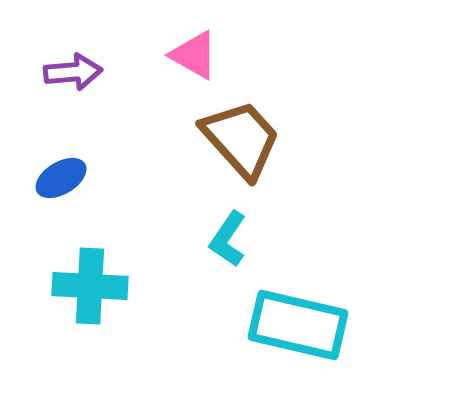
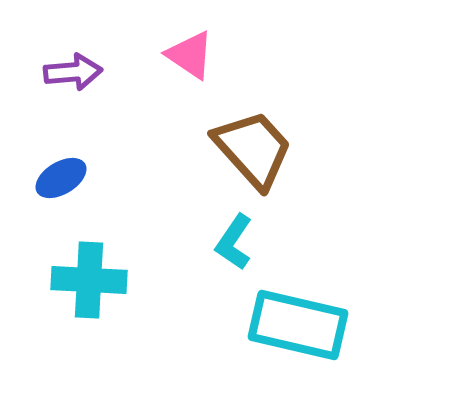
pink triangle: moved 4 px left; rotated 4 degrees clockwise
brown trapezoid: moved 12 px right, 10 px down
cyan L-shape: moved 6 px right, 3 px down
cyan cross: moved 1 px left, 6 px up
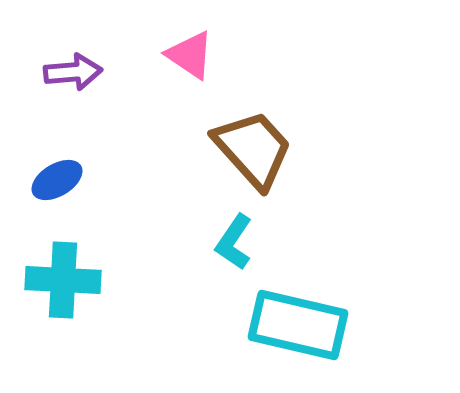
blue ellipse: moved 4 px left, 2 px down
cyan cross: moved 26 px left
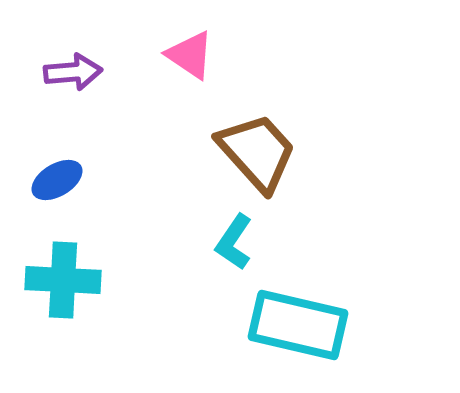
brown trapezoid: moved 4 px right, 3 px down
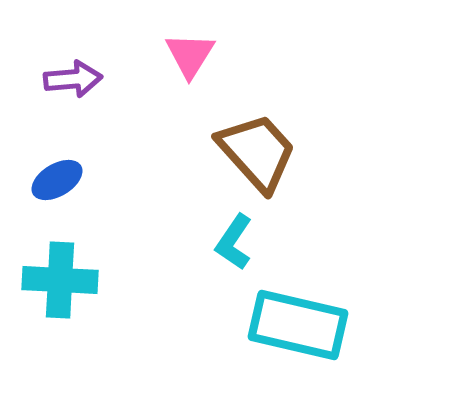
pink triangle: rotated 28 degrees clockwise
purple arrow: moved 7 px down
cyan cross: moved 3 px left
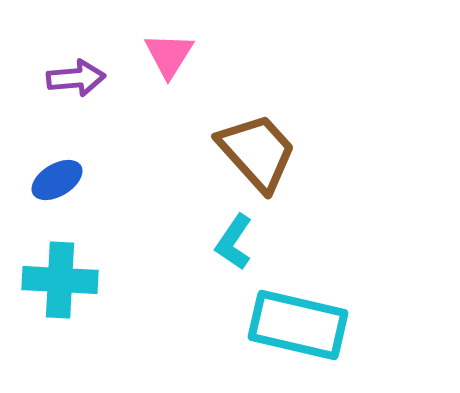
pink triangle: moved 21 px left
purple arrow: moved 3 px right, 1 px up
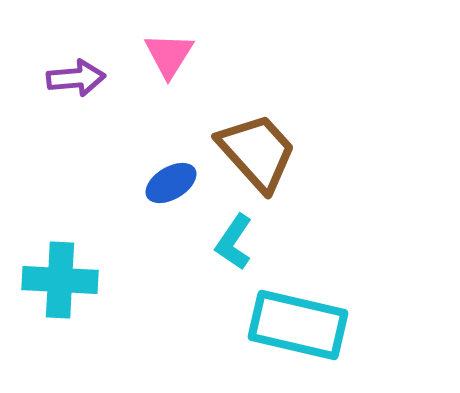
blue ellipse: moved 114 px right, 3 px down
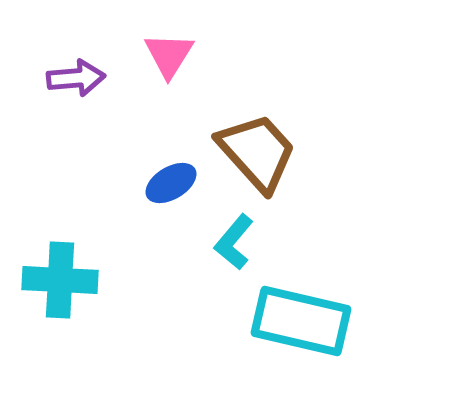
cyan L-shape: rotated 6 degrees clockwise
cyan rectangle: moved 3 px right, 4 px up
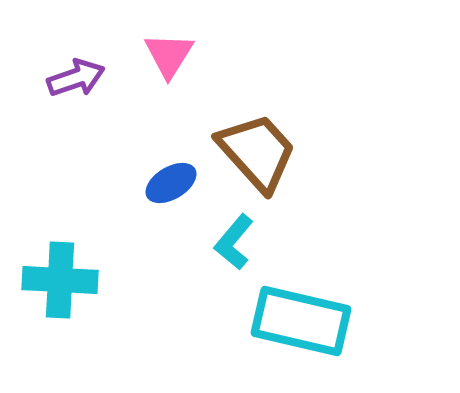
purple arrow: rotated 14 degrees counterclockwise
